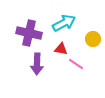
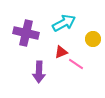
purple cross: moved 3 px left
red triangle: moved 3 px down; rotated 32 degrees counterclockwise
purple arrow: moved 2 px right, 8 px down
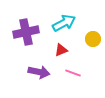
purple cross: moved 1 px up; rotated 25 degrees counterclockwise
red triangle: moved 2 px up
pink line: moved 3 px left, 9 px down; rotated 14 degrees counterclockwise
purple arrow: rotated 80 degrees counterclockwise
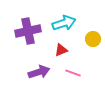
cyan arrow: rotated 10 degrees clockwise
purple cross: moved 2 px right, 1 px up
purple arrow: rotated 30 degrees counterclockwise
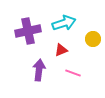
purple arrow: moved 2 px up; rotated 65 degrees counterclockwise
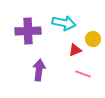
cyan arrow: rotated 30 degrees clockwise
purple cross: rotated 10 degrees clockwise
red triangle: moved 14 px right
pink line: moved 10 px right, 1 px down
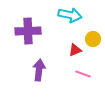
cyan arrow: moved 6 px right, 8 px up
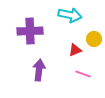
purple cross: moved 2 px right
yellow circle: moved 1 px right
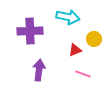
cyan arrow: moved 2 px left, 2 px down
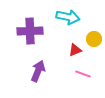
purple arrow: moved 1 px left, 1 px down; rotated 15 degrees clockwise
